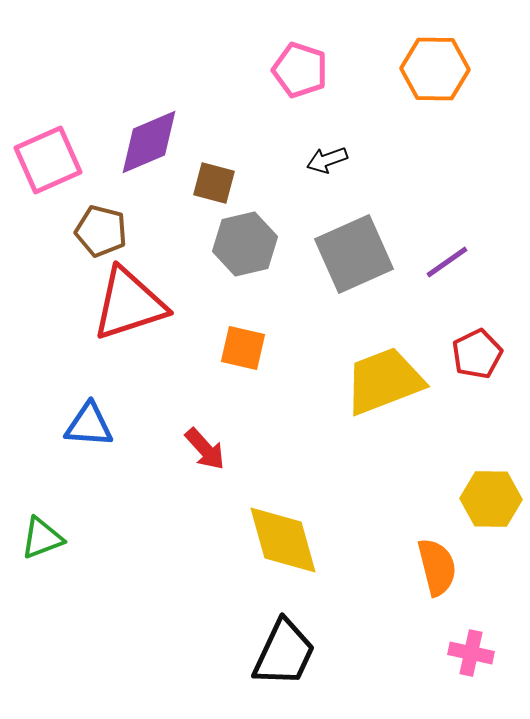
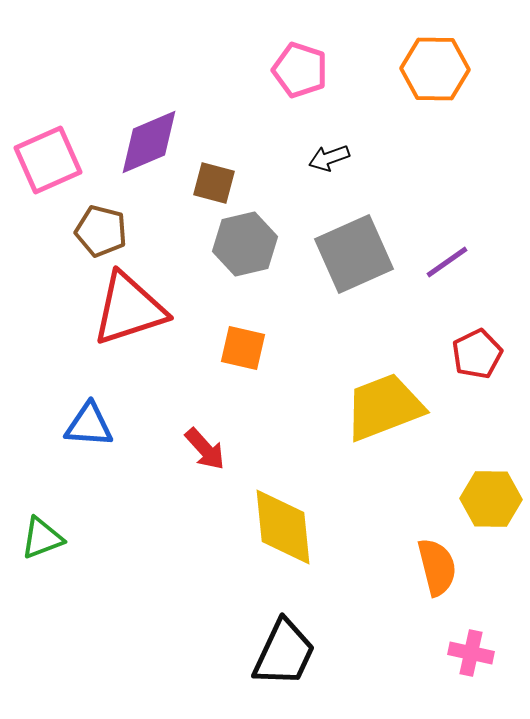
black arrow: moved 2 px right, 2 px up
red triangle: moved 5 px down
yellow trapezoid: moved 26 px down
yellow diamond: moved 13 px up; rotated 10 degrees clockwise
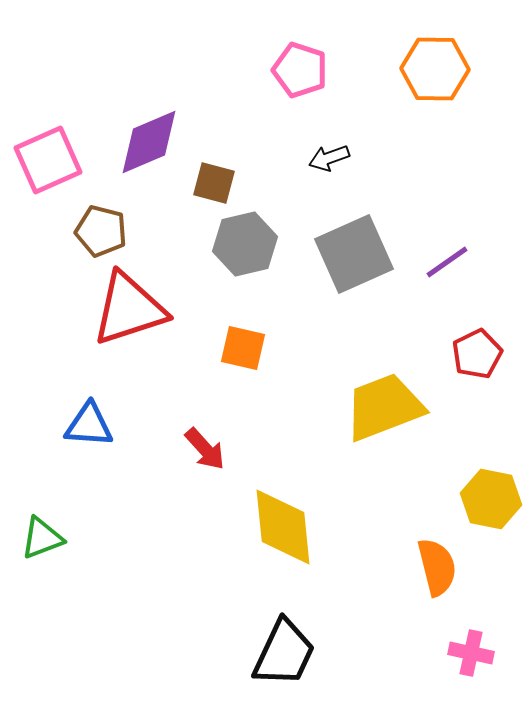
yellow hexagon: rotated 10 degrees clockwise
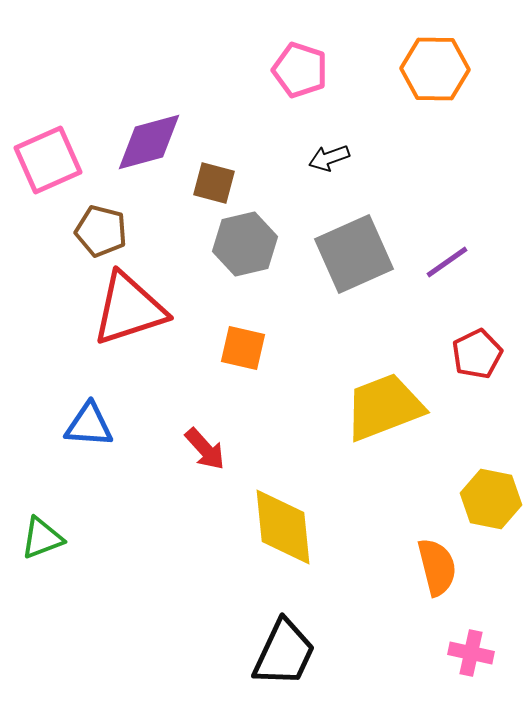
purple diamond: rotated 8 degrees clockwise
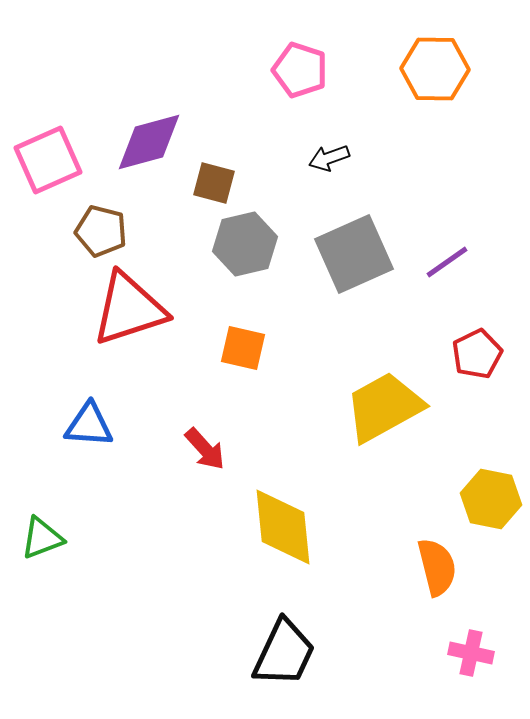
yellow trapezoid: rotated 8 degrees counterclockwise
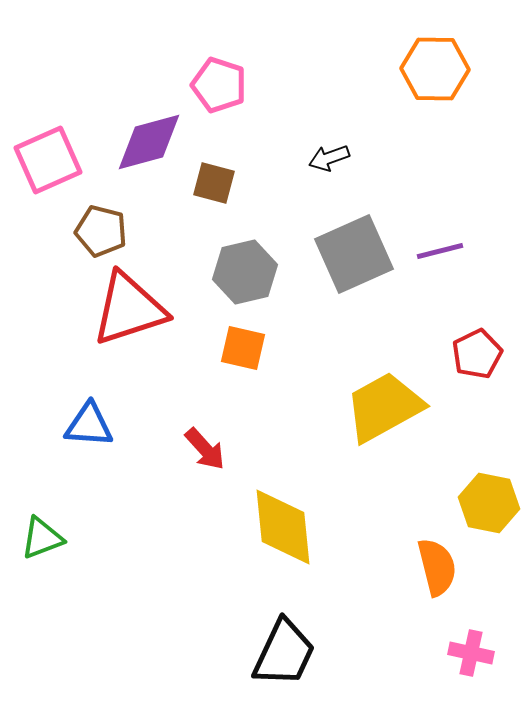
pink pentagon: moved 81 px left, 15 px down
gray hexagon: moved 28 px down
purple line: moved 7 px left, 11 px up; rotated 21 degrees clockwise
yellow hexagon: moved 2 px left, 4 px down
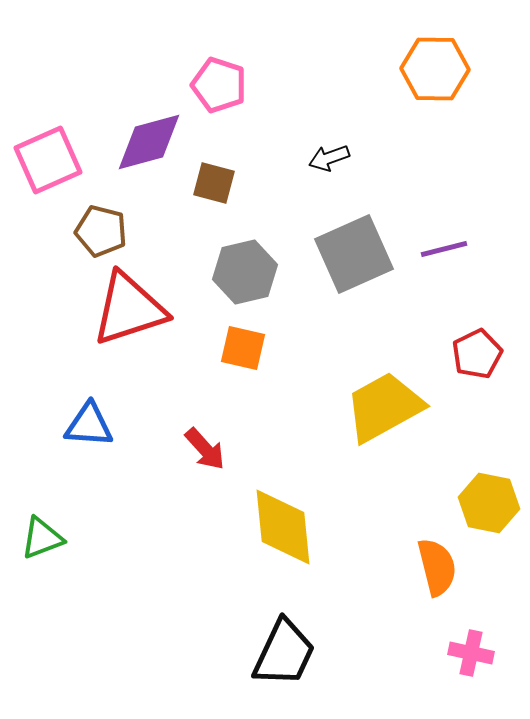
purple line: moved 4 px right, 2 px up
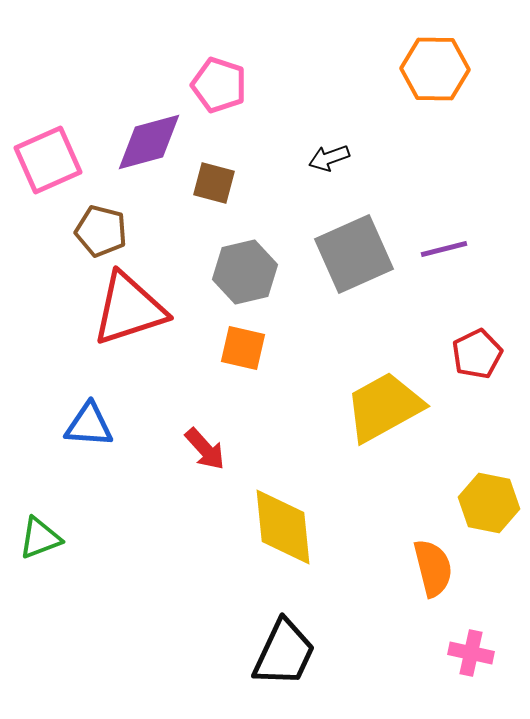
green triangle: moved 2 px left
orange semicircle: moved 4 px left, 1 px down
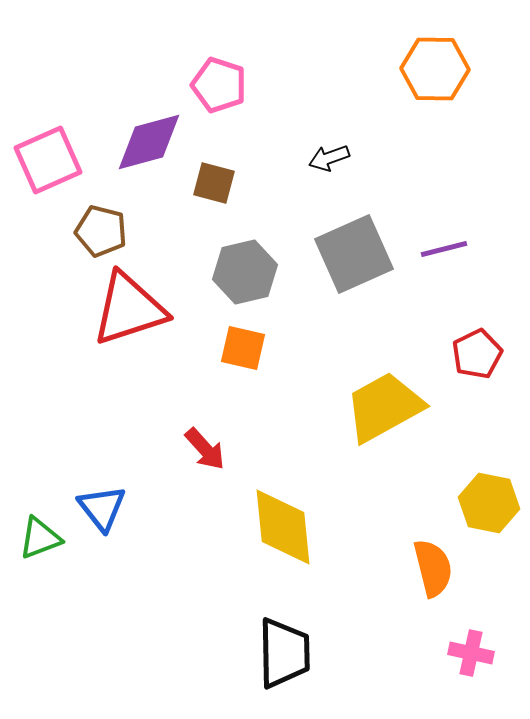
blue triangle: moved 13 px right, 83 px down; rotated 48 degrees clockwise
black trapezoid: rotated 26 degrees counterclockwise
